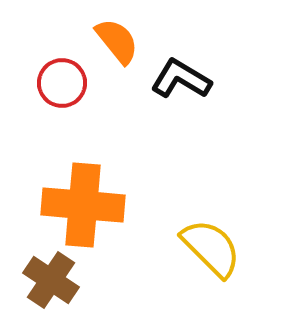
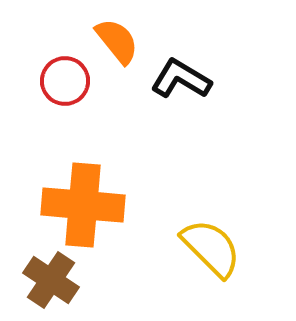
red circle: moved 3 px right, 2 px up
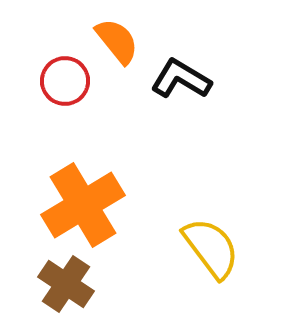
orange cross: rotated 36 degrees counterclockwise
yellow semicircle: rotated 8 degrees clockwise
brown cross: moved 15 px right, 4 px down
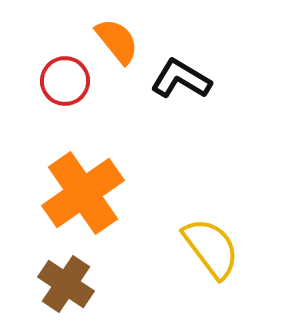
orange cross: moved 12 px up; rotated 4 degrees counterclockwise
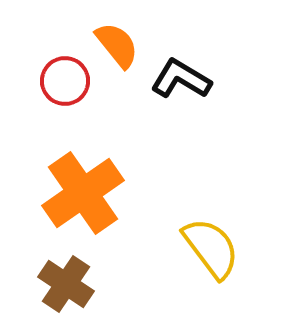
orange semicircle: moved 4 px down
